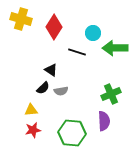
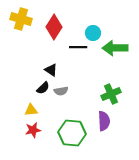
black line: moved 1 px right, 5 px up; rotated 18 degrees counterclockwise
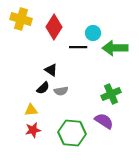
purple semicircle: rotated 54 degrees counterclockwise
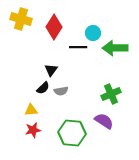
black triangle: rotated 32 degrees clockwise
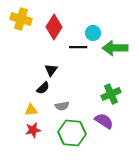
gray semicircle: moved 1 px right, 15 px down
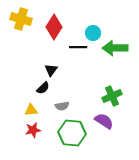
green cross: moved 1 px right, 2 px down
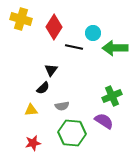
black line: moved 4 px left; rotated 12 degrees clockwise
red star: moved 13 px down
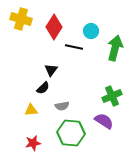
cyan circle: moved 2 px left, 2 px up
green arrow: rotated 105 degrees clockwise
green hexagon: moved 1 px left
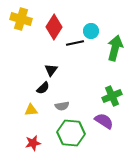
black line: moved 1 px right, 4 px up; rotated 24 degrees counterclockwise
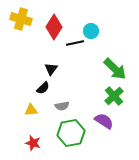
green arrow: moved 21 px down; rotated 120 degrees clockwise
black triangle: moved 1 px up
green cross: moved 2 px right; rotated 18 degrees counterclockwise
green hexagon: rotated 16 degrees counterclockwise
red star: rotated 28 degrees clockwise
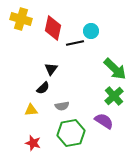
red diamond: moved 1 px left, 1 px down; rotated 20 degrees counterclockwise
